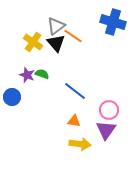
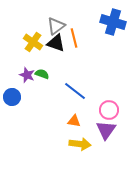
orange line: moved 1 px right, 2 px down; rotated 42 degrees clockwise
black triangle: rotated 30 degrees counterclockwise
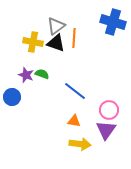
orange line: rotated 18 degrees clockwise
yellow cross: rotated 24 degrees counterclockwise
purple star: moved 1 px left
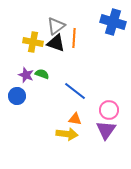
blue circle: moved 5 px right, 1 px up
orange triangle: moved 1 px right, 2 px up
yellow arrow: moved 13 px left, 10 px up
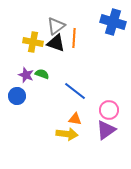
purple triangle: rotated 20 degrees clockwise
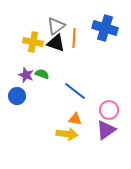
blue cross: moved 8 px left, 6 px down
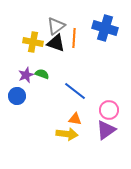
purple star: rotated 28 degrees clockwise
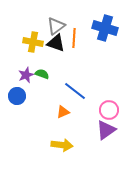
orange triangle: moved 12 px left, 7 px up; rotated 32 degrees counterclockwise
yellow arrow: moved 5 px left, 11 px down
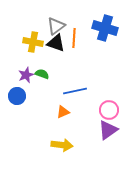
blue line: rotated 50 degrees counterclockwise
purple triangle: moved 2 px right
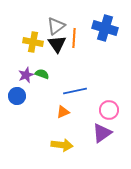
black triangle: moved 1 px right, 1 px down; rotated 36 degrees clockwise
purple triangle: moved 6 px left, 3 px down
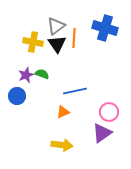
pink circle: moved 2 px down
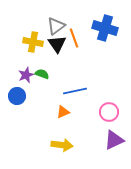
orange line: rotated 24 degrees counterclockwise
purple triangle: moved 12 px right, 7 px down; rotated 10 degrees clockwise
